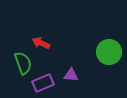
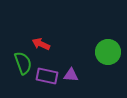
red arrow: moved 1 px down
green circle: moved 1 px left
purple rectangle: moved 4 px right, 7 px up; rotated 35 degrees clockwise
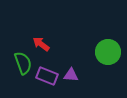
red arrow: rotated 12 degrees clockwise
purple rectangle: rotated 10 degrees clockwise
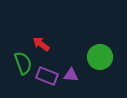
green circle: moved 8 px left, 5 px down
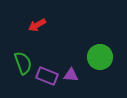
red arrow: moved 4 px left, 19 px up; rotated 66 degrees counterclockwise
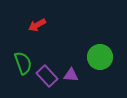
purple rectangle: rotated 25 degrees clockwise
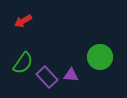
red arrow: moved 14 px left, 4 px up
green semicircle: rotated 55 degrees clockwise
purple rectangle: moved 1 px down
